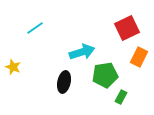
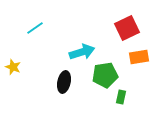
orange rectangle: rotated 54 degrees clockwise
green rectangle: rotated 16 degrees counterclockwise
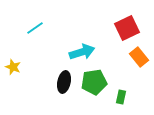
orange rectangle: rotated 60 degrees clockwise
green pentagon: moved 11 px left, 7 px down
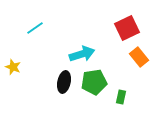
cyan arrow: moved 2 px down
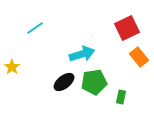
yellow star: moved 1 px left; rotated 14 degrees clockwise
black ellipse: rotated 40 degrees clockwise
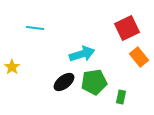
cyan line: rotated 42 degrees clockwise
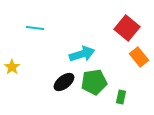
red square: rotated 25 degrees counterclockwise
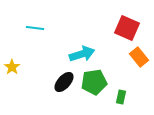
red square: rotated 15 degrees counterclockwise
black ellipse: rotated 10 degrees counterclockwise
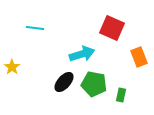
red square: moved 15 px left
orange rectangle: rotated 18 degrees clockwise
green pentagon: moved 2 px down; rotated 20 degrees clockwise
green rectangle: moved 2 px up
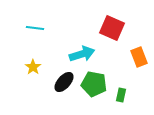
yellow star: moved 21 px right
